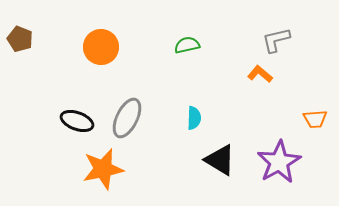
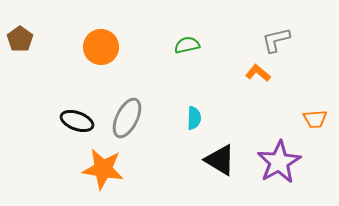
brown pentagon: rotated 15 degrees clockwise
orange L-shape: moved 2 px left, 1 px up
orange star: rotated 21 degrees clockwise
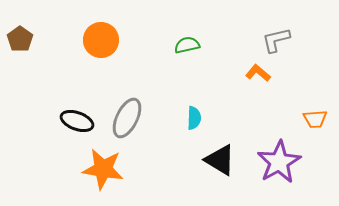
orange circle: moved 7 px up
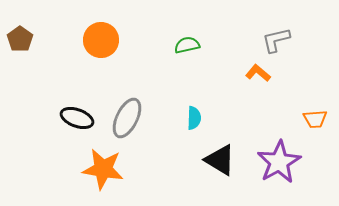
black ellipse: moved 3 px up
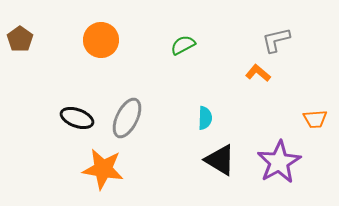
green semicircle: moved 4 px left; rotated 15 degrees counterclockwise
cyan semicircle: moved 11 px right
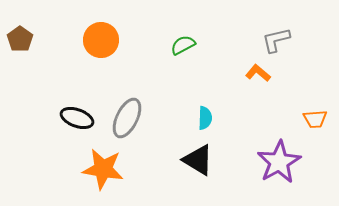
black triangle: moved 22 px left
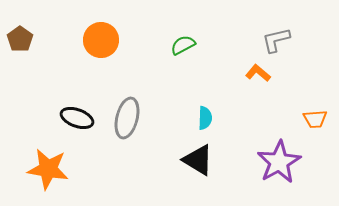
gray ellipse: rotated 12 degrees counterclockwise
orange star: moved 55 px left
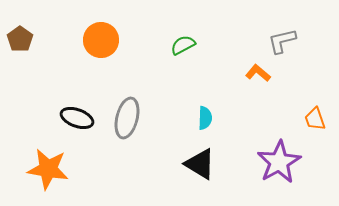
gray L-shape: moved 6 px right, 1 px down
orange trapezoid: rotated 75 degrees clockwise
black triangle: moved 2 px right, 4 px down
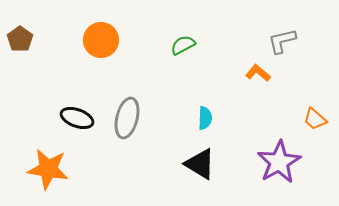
orange trapezoid: rotated 30 degrees counterclockwise
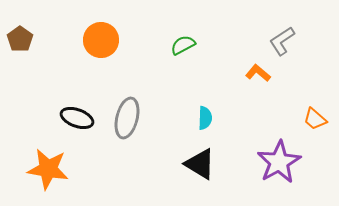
gray L-shape: rotated 20 degrees counterclockwise
